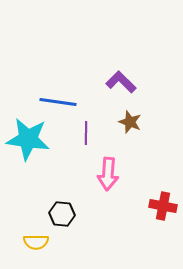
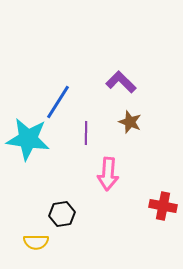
blue line: rotated 66 degrees counterclockwise
black hexagon: rotated 15 degrees counterclockwise
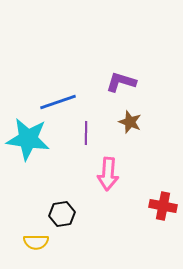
purple L-shape: rotated 28 degrees counterclockwise
blue line: rotated 39 degrees clockwise
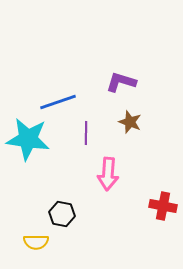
black hexagon: rotated 20 degrees clockwise
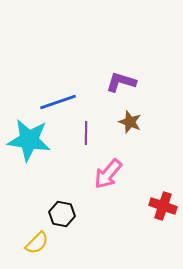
cyan star: moved 1 px right, 1 px down
pink arrow: rotated 36 degrees clockwise
red cross: rotated 8 degrees clockwise
yellow semicircle: moved 1 px right, 1 px down; rotated 45 degrees counterclockwise
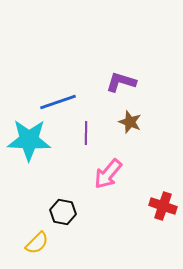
cyan star: rotated 6 degrees counterclockwise
black hexagon: moved 1 px right, 2 px up
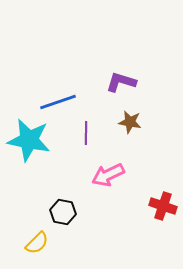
brown star: rotated 10 degrees counterclockwise
cyan star: rotated 9 degrees clockwise
pink arrow: moved 1 px down; rotated 24 degrees clockwise
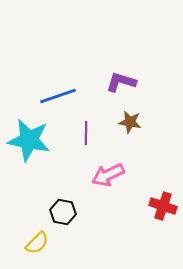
blue line: moved 6 px up
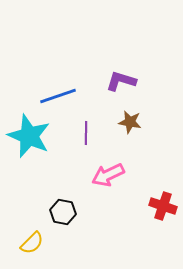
purple L-shape: moved 1 px up
cyan star: moved 4 px up; rotated 12 degrees clockwise
yellow semicircle: moved 5 px left
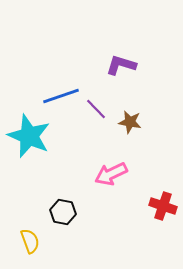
purple L-shape: moved 16 px up
blue line: moved 3 px right
purple line: moved 10 px right, 24 px up; rotated 45 degrees counterclockwise
pink arrow: moved 3 px right, 1 px up
yellow semicircle: moved 2 px left, 2 px up; rotated 65 degrees counterclockwise
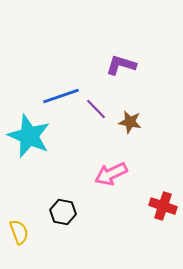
yellow semicircle: moved 11 px left, 9 px up
